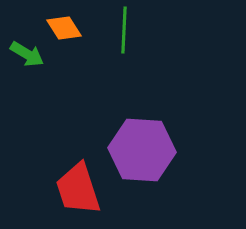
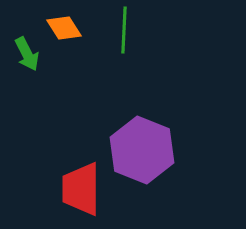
green arrow: rotated 32 degrees clockwise
purple hexagon: rotated 18 degrees clockwise
red trapezoid: moved 3 px right; rotated 18 degrees clockwise
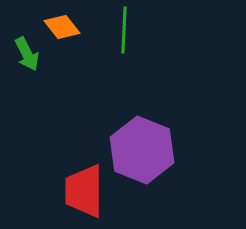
orange diamond: moved 2 px left, 1 px up; rotated 6 degrees counterclockwise
red trapezoid: moved 3 px right, 2 px down
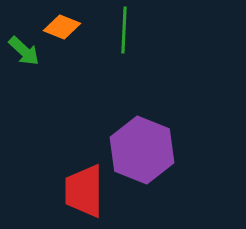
orange diamond: rotated 30 degrees counterclockwise
green arrow: moved 3 px left, 3 px up; rotated 20 degrees counterclockwise
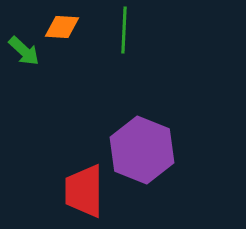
orange diamond: rotated 18 degrees counterclockwise
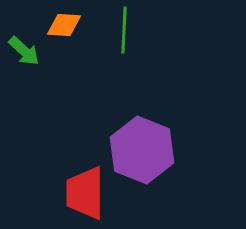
orange diamond: moved 2 px right, 2 px up
red trapezoid: moved 1 px right, 2 px down
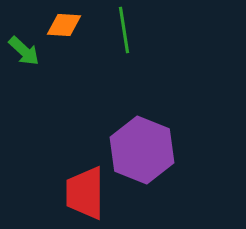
green line: rotated 12 degrees counterclockwise
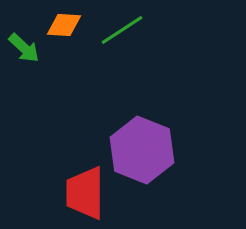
green line: moved 2 px left; rotated 66 degrees clockwise
green arrow: moved 3 px up
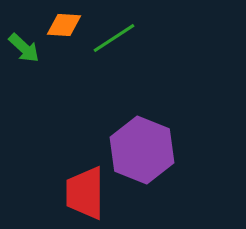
green line: moved 8 px left, 8 px down
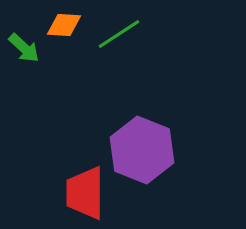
green line: moved 5 px right, 4 px up
